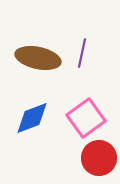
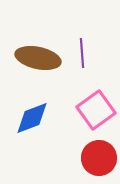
purple line: rotated 16 degrees counterclockwise
pink square: moved 10 px right, 8 px up
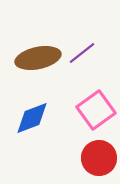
purple line: rotated 56 degrees clockwise
brown ellipse: rotated 24 degrees counterclockwise
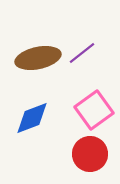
pink square: moved 2 px left
red circle: moved 9 px left, 4 px up
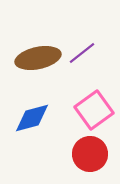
blue diamond: rotated 6 degrees clockwise
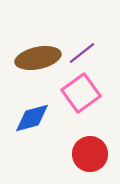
pink square: moved 13 px left, 17 px up
